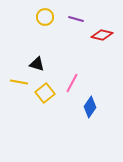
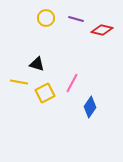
yellow circle: moved 1 px right, 1 px down
red diamond: moved 5 px up
yellow square: rotated 12 degrees clockwise
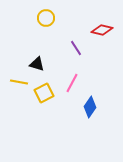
purple line: moved 29 px down; rotated 42 degrees clockwise
yellow square: moved 1 px left
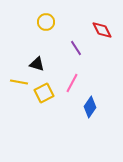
yellow circle: moved 4 px down
red diamond: rotated 50 degrees clockwise
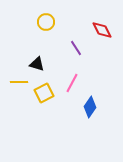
yellow line: rotated 12 degrees counterclockwise
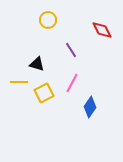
yellow circle: moved 2 px right, 2 px up
purple line: moved 5 px left, 2 px down
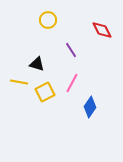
yellow line: rotated 12 degrees clockwise
yellow square: moved 1 px right, 1 px up
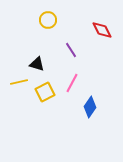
yellow line: rotated 24 degrees counterclockwise
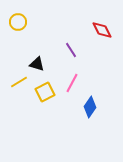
yellow circle: moved 30 px left, 2 px down
yellow line: rotated 18 degrees counterclockwise
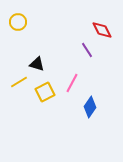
purple line: moved 16 px right
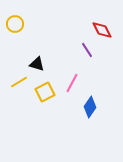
yellow circle: moved 3 px left, 2 px down
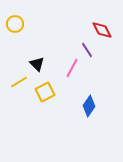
black triangle: rotated 28 degrees clockwise
pink line: moved 15 px up
blue diamond: moved 1 px left, 1 px up
